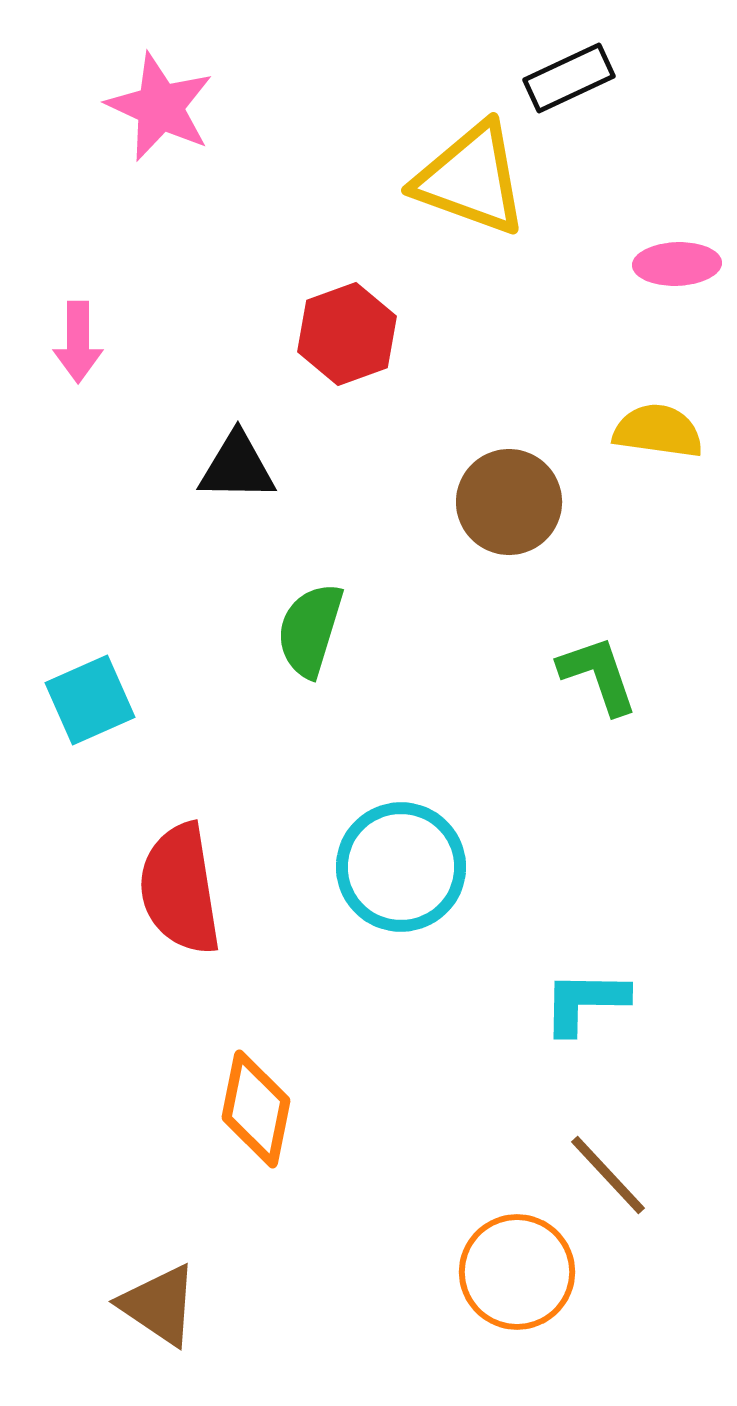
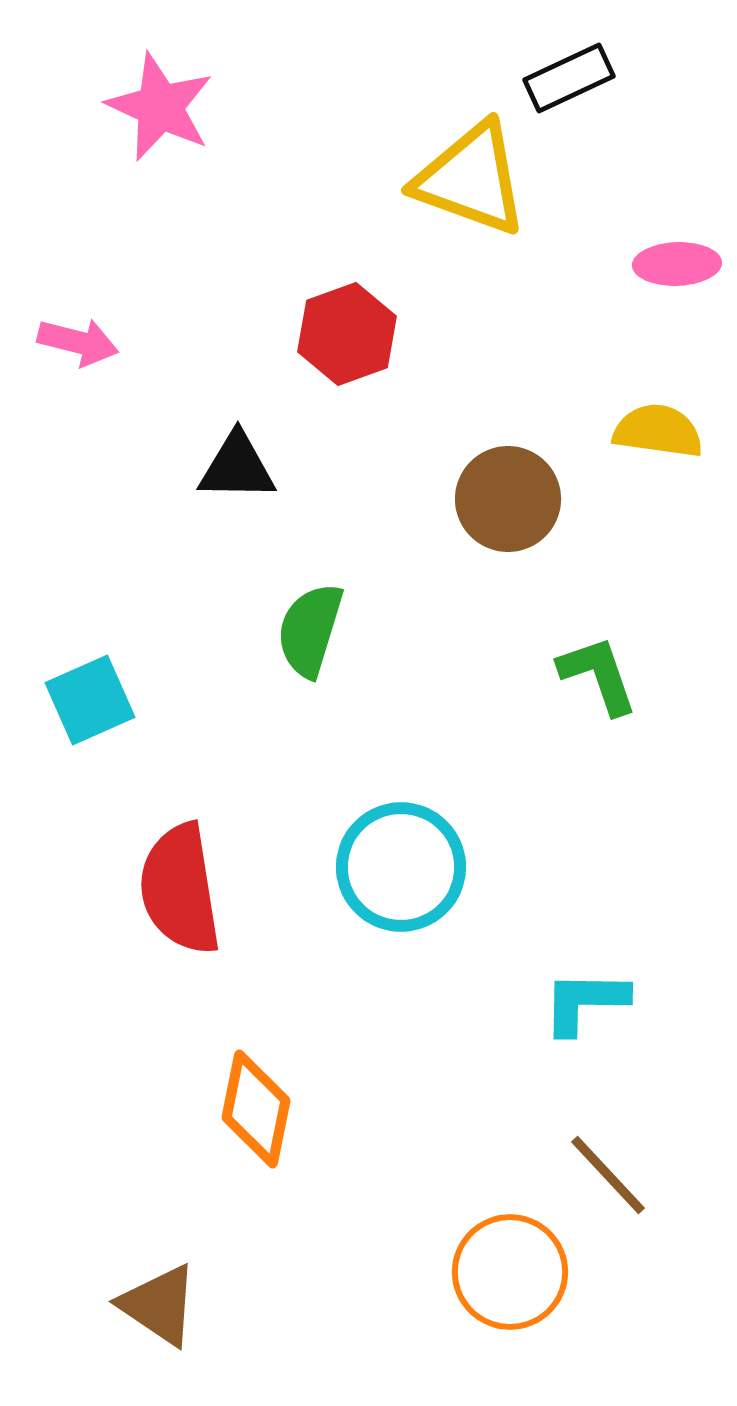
pink arrow: rotated 76 degrees counterclockwise
brown circle: moved 1 px left, 3 px up
orange circle: moved 7 px left
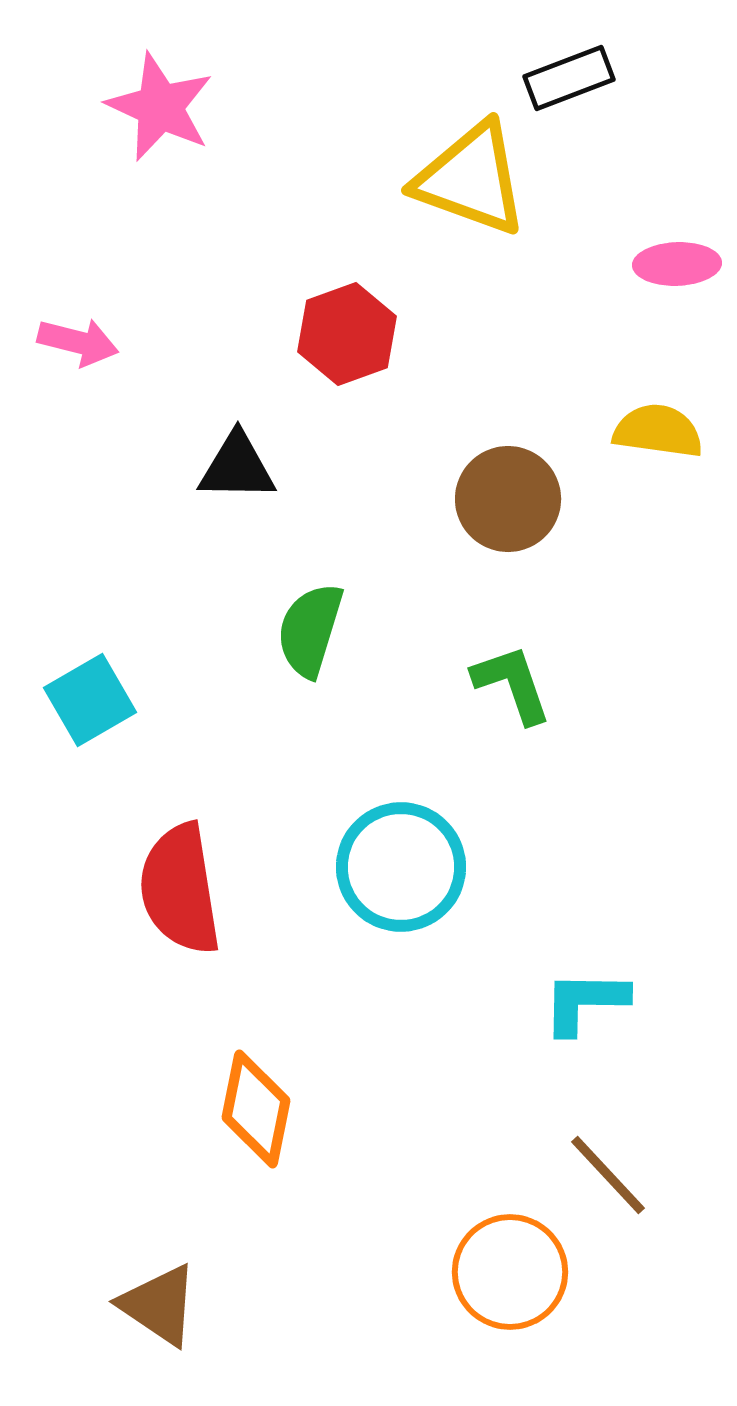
black rectangle: rotated 4 degrees clockwise
green L-shape: moved 86 px left, 9 px down
cyan square: rotated 6 degrees counterclockwise
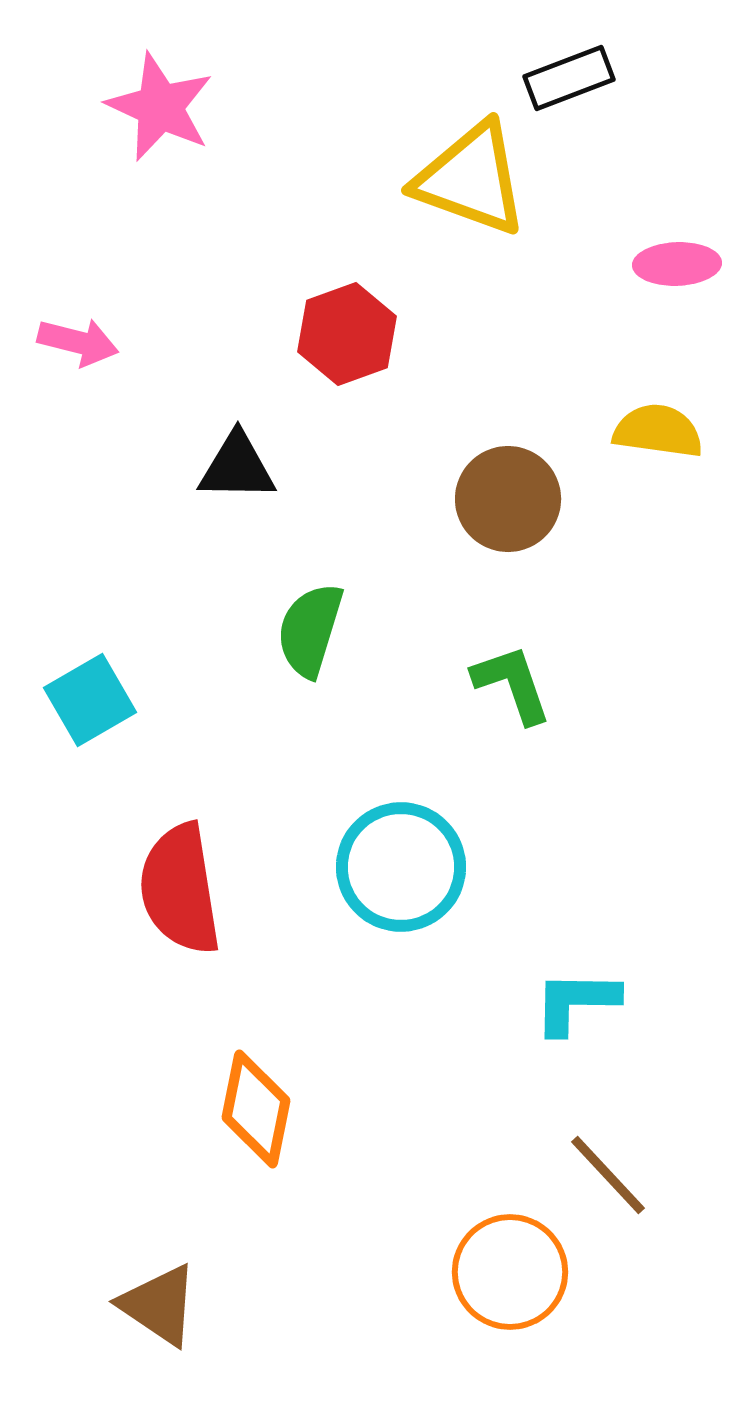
cyan L-shape: moved 9 px left
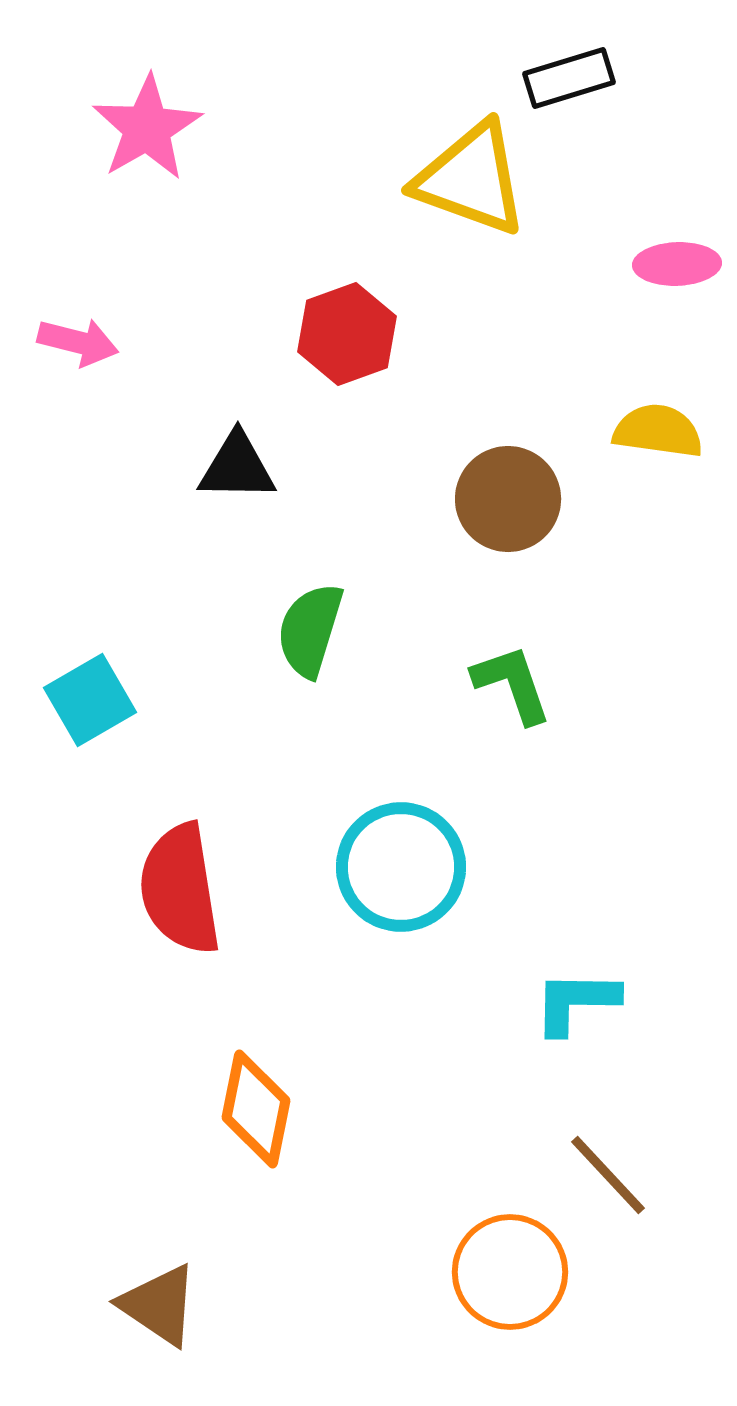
black rectangle: rotated 4 degrees clockwise
pink star: moved 13 px left, 21 px down; rotated 17 degrees clockwise
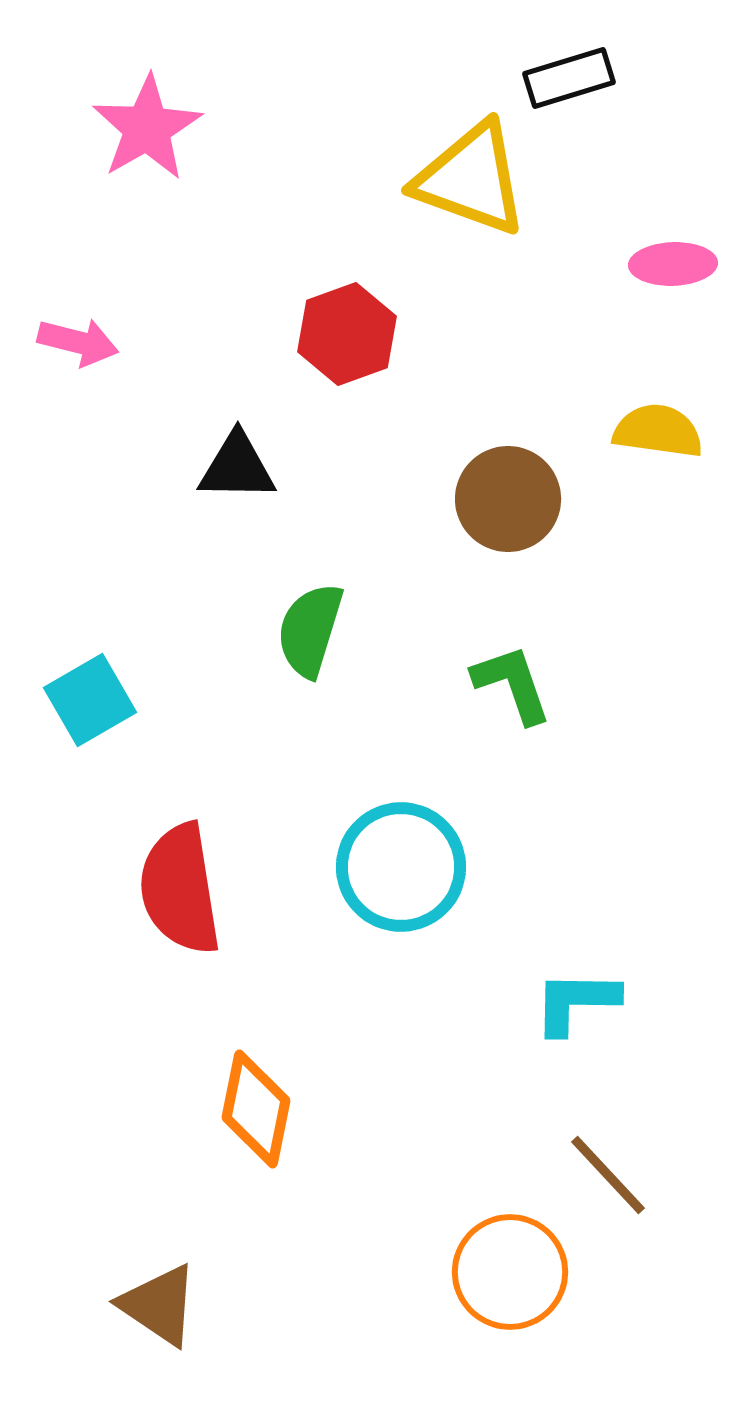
pink ellipse: moved 4 px left
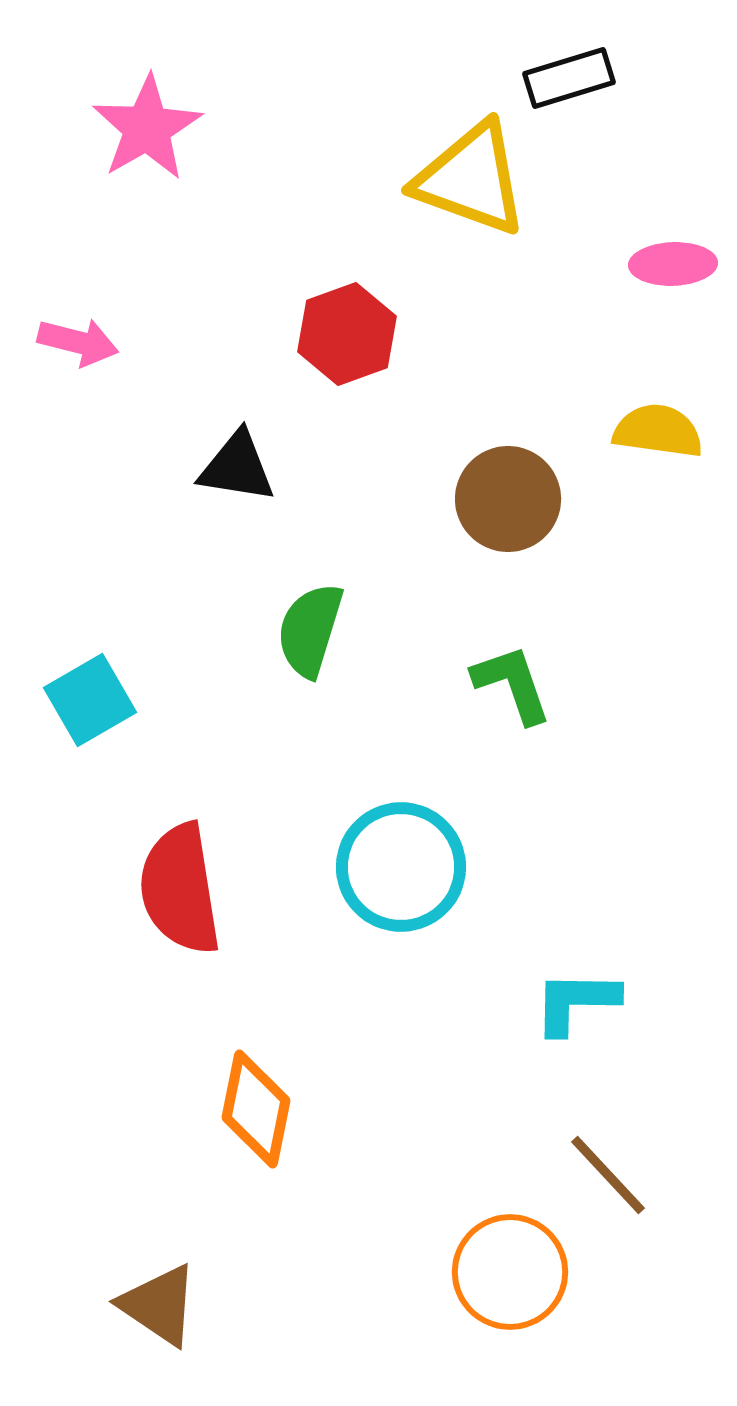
black triangle: rotated 8 degrees clockwise
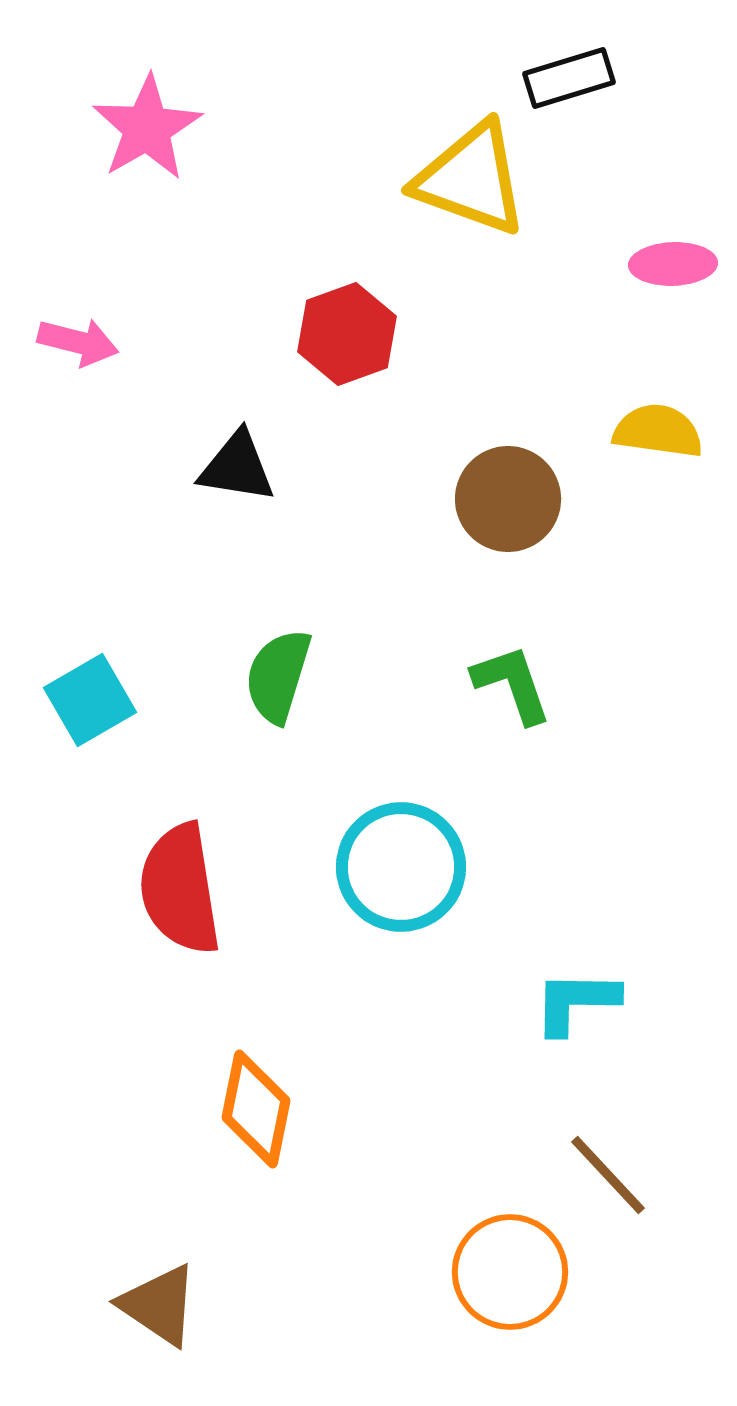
green semicircle: moved 32 px left, 46 px down
